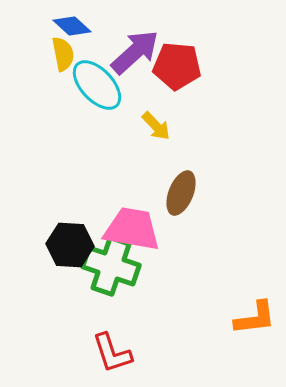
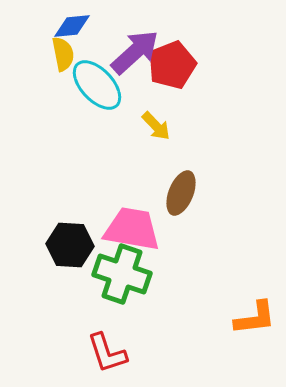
blue diamond: rotated 48 degrees counterclockwise
red pentagon: moved 5 px left, 1 px up; rotated 27 degrees counterclockwise
green cross: moved 11 px right, 8 px down
red L-shape: moved 5 px left
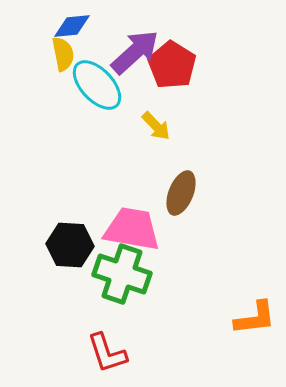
red pentagon: rotated 18 degrees counterclockwise
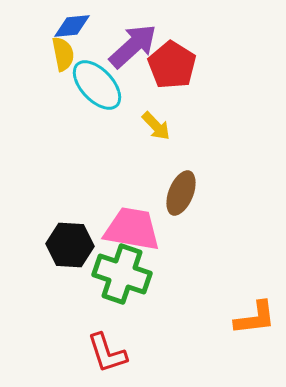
purple arrow: moved 2 px left, 6 px up
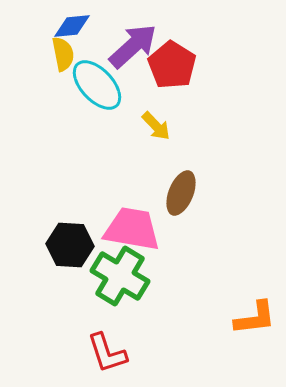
green cross: moved 2 px left, 2 px down; rotated 12 degrees clockwise
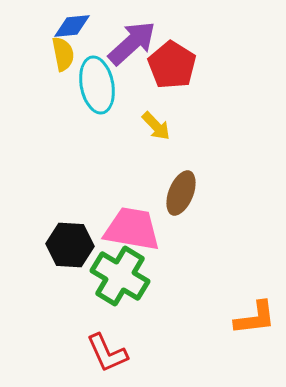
purple arrow: moved 1 px left, 3 px up
cyan ellipse: rotated 32 degrees clockwise
red L-shape: rotated 6 degrees counterclockwise
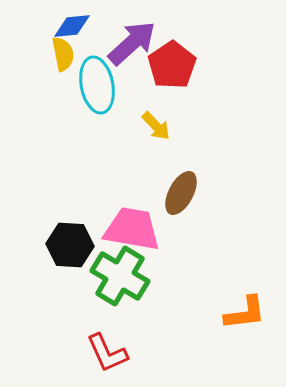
red pentagon: rotated 6 degrees clockwise
brown ellipse: rotated 6 degrees clockwise
orange L-shape: moved 10 px left, 5 px up
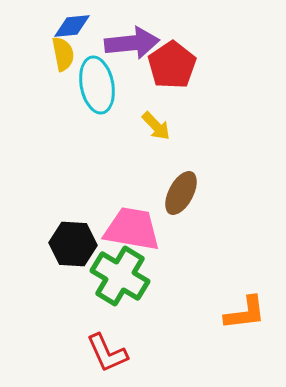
purple arrow: rotated 36 degrees clockwise
black hexagon: moved 3 px right, 1 px up
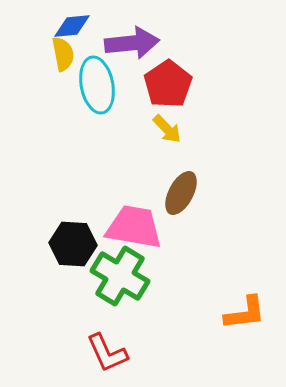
red pentagon: moved 4 px left, 19 px down
yellow arrow: moved 11 px right, 3 px down
pink trapezoid: moved 2 px right, 2 px up
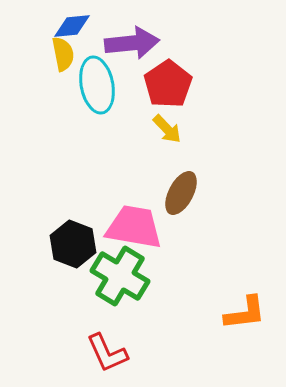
black hexagon: rotated 18 degrees clockwise
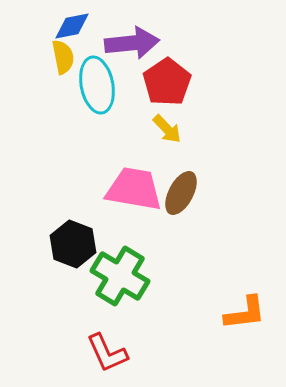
blue diamond: rotated 6 degrees counterclockwise
yellow semicircle: moved 3 px down
red pentagon: moved 1 px left, 2 px up
pink trapezoid: moved 38 px up
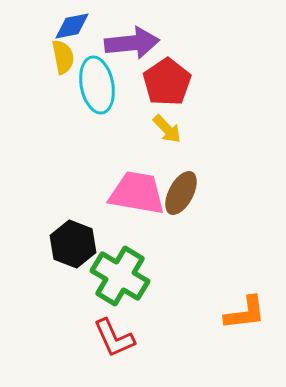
pink trapezoid: moved 3 px right, 4 px down
red L-shape: moved 7 px right, 15 px up
